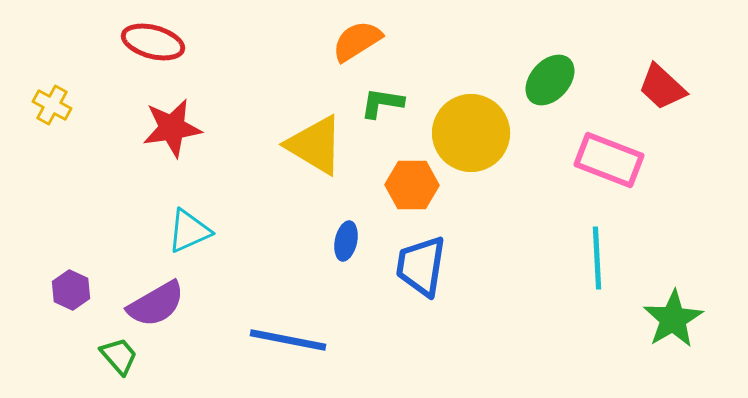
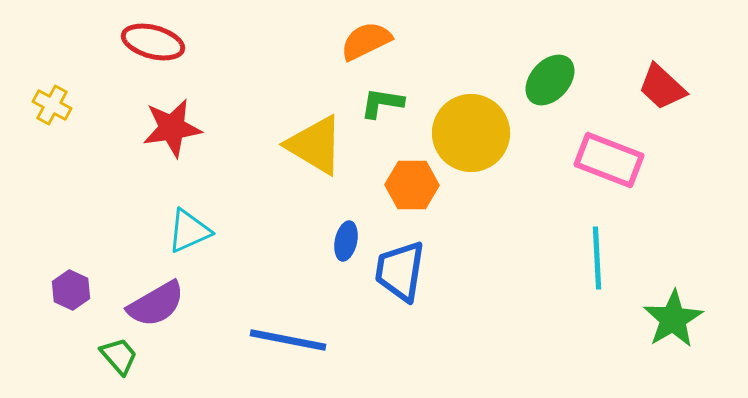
orange semicircle: moved 9 px right; rotated 6 degrees clockwise
blue trapezoid: moved 21 px left, 5 px down
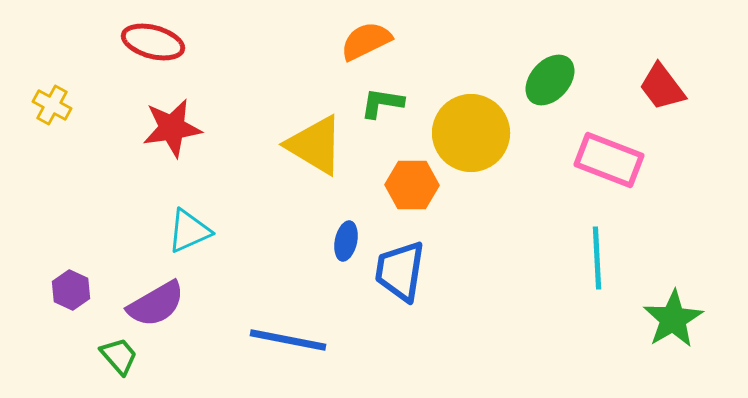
red trapezoid: rotated 10 degrees clockwise
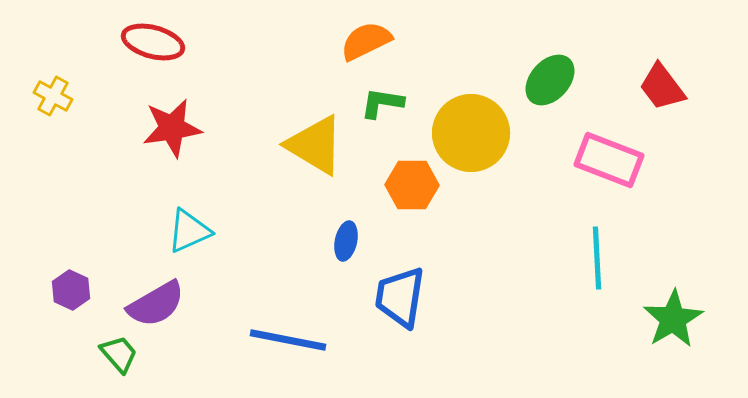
yellow cross: moved 1 px right, 9 px up
blue trapezoid: moved 26 px down
green trapezoid: moved 2 px up
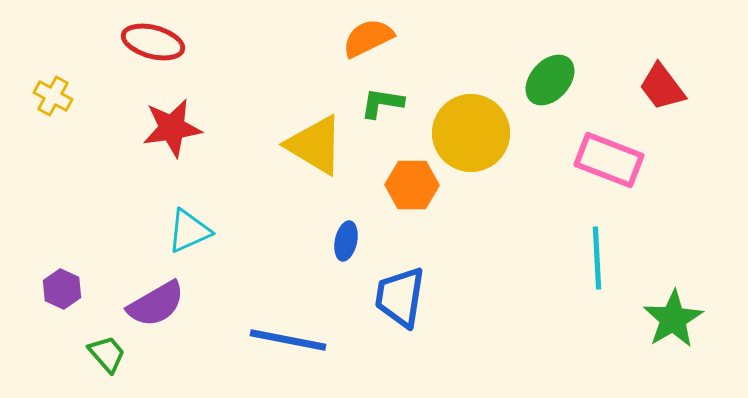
orange semicircle: moved 2 px right, 3 px up
purple hexagon: moved 9 px left, 1 px up
green trapezoid: moved 12 px left
